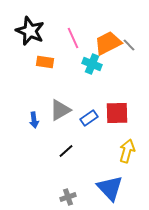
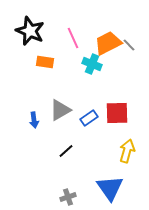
blue triangle: rotated 8 degrees clockwise
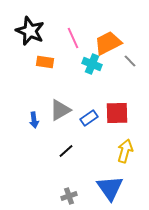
gray line: moved 1 px right, 16 px down
yellow arrow: moved 2 px left
gray cross: moved 1 px right, 1 px up
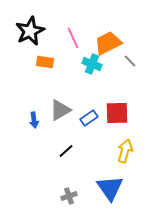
black star: rotated 24 degrees clockwise
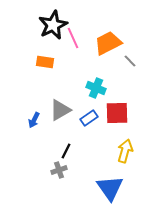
black star: moved 23 px right, 6 px up
cyan cross: moved 4 px right, 24 px down
blue arrow: rotated 35 degrees clockwise
black line: rotated 21 degrees counterclockwise
gray cross: moved 10 px left, 26 px up
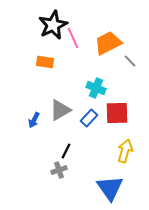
blue rectangle: rotated 12 degrees counterclockwise
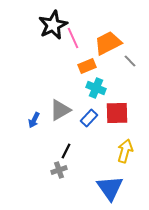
orange rectangle: moved 42 px right, 4 px down; rotated 30 degrees counterclockwise
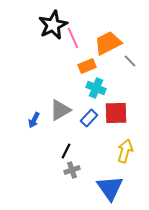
red square: moved 1 px left
gray cross: moved 13 px right
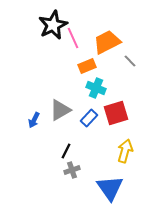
orange trapezoid: moved 1 px left, 1 px up
red square: rotated 15 degrees counterclockwise
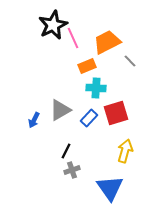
cyan cross: rotated 18 degrees counterclockwise
